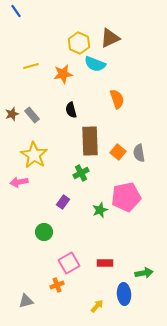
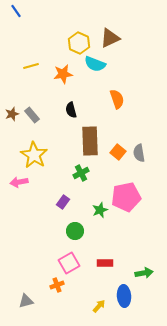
green circle: moved 31 px right, 1 px up
blue ellipse: moved 2 px down
yellow arrow: moved 2 px right
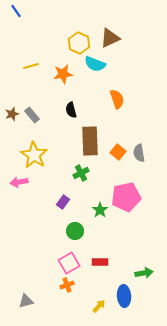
green star: rotated 14 degrees counterclockwise
red rectangle: moved 5 px left, 1 px up
orange cross: moved 10 px right
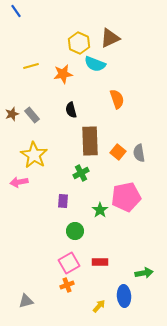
purple rectangle: moved 1 px up; rotated 32 degrees counterclockwise
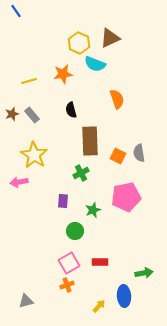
yellow line: moved 2 px left, 15 px down
orange square: moved 4 px down; rotated 14 degrees counterclockwise
green star: moved 7 px left; rotated 14 degrees clockwise
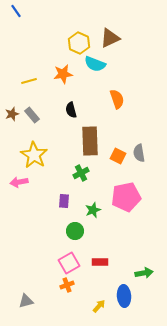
purple rectangle: moved 1 px right
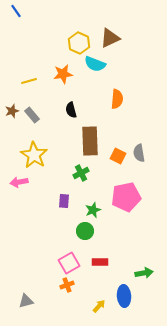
orange semicircle: rotated 24 degrees clockwise
brown star: moved 3 px up
green circle: moved 10 px right
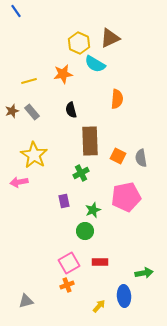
cyan semicircle: rotated 10 degrees clockwise
gray rectangle: moved 3 px up
gray semicircle: moved 2 px right, 5 px down
purple rectangle: rotated 16 degrees counterclockwise
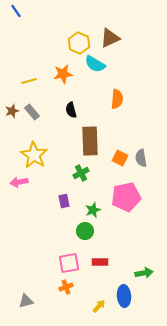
orange square: moved 2 px right, 2 px down
pink square: rotated 20 degrees clockwise
orange cross: moved 1 px left, 2 px down
